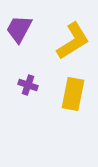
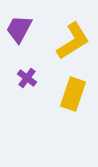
purple cross: moved 1 px left, 7 px up; rotated 18 degrees clockwise
yellow rectangle: rotated 8 degrees clockwise
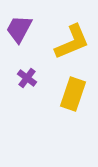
yellow L-shape: moved 1 px left, 1 px down; rotated 9 degrees clockwise
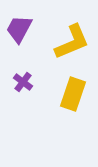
purple cross: moved 4 px left, 4 px down
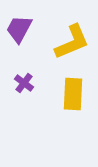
purple cross: moved 1 px right, 1 px down
yellow rectangle: rotated 16 degrees counterclockwise
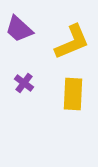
purple trapezoid: rotated 76 degrees counterclockwise
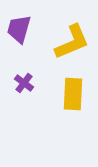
purple trapezoid: rotated 64 degrees clockwise
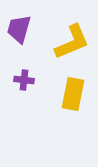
purple cross: moved 3 px up; rotated 30 degrees counterclockwise
yellow rectangle: rotated 8 degrees clockwise
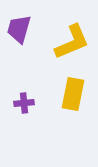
purple cross: moved 23 px down; rotated 12 degrees counterclockwise
